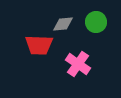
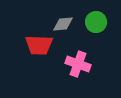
pink cross: rotated 15 degrees counterclockwise
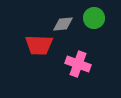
green circle: moved 2 px left, 4 px up
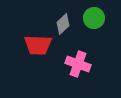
gray diamond: rotated 40 degrees counterclockwise
red trapezoid: moved 1 px left
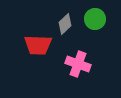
green circle: moved 1 px right, 1 px down
gray diamond: moved 2 px right
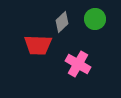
gray diamond: moved 3 px left, 2 px up
pink cross: rotated 10 degrees clockwise
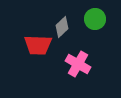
gray diamond: moved 5 px down
